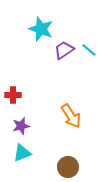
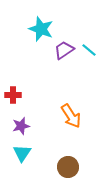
cyan triangle: rotated 36 degrees counterclockwise
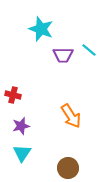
purple trapezoid: moved 1 px left, 5 px down; rotated 145 degrees counterclockwise
red cross: rotated 14 degrees clockwise
brown circle: moved 1 px down
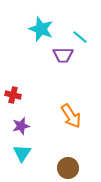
cyan line: moved 9 px left, 13 px up
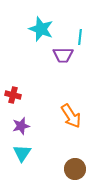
cyan line: rotated 56 degrees clockwise
brown circle: moved 7 px right, 1 px down
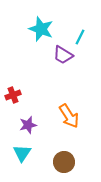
cyan line: rotated 21 degrees clockwise
purple trapezoid: rotated 30 degrees clockwise
red cross: rotated 35 degrees counterclockwise
orange arrow: moved 2 px left
purple star: moved 7 px right, 1 px up
brown circle: moved 11 px left, 7 px up
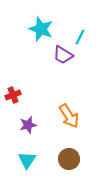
cyan triangle: moved 5 px right, 7 px down
brown circle: moved 5 px right, 3 px up
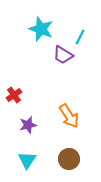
red cross: moved 1 px right; rotated 14 degrees counterclockwise
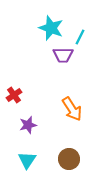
cyan star: moved 10 px right, 1 px up
purple trapezoid: rotated 30 degrees counterclockwise
orange arrow: moved 3 px right, 7 px up
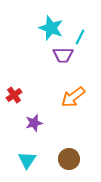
orange arrow: moved 1 px right, 12 px up; rotated 85 degrees clockwise
purple star: moved 6 px right, 2 px up
